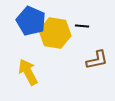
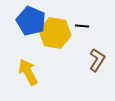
brown L-shape: rotated 45 degrees counterclockwise
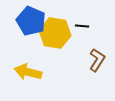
yellow arrow: rotated 48 degrees counterclockwise
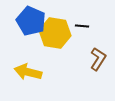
brown L-shape: moved 1 px right, 1 px up
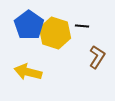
blue pentagon: moved 2 px left, 4 px down; rotated 12 degrees clockwise
yellow hexagon: rotated 8 degrees clockwise
brown L-shape: moved 1 px left, 2 px up
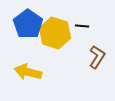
blue pentagon: moved 1 px left, 1 px up
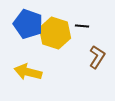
blue pentagon: rotated 16 degrees counterclockwise
